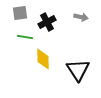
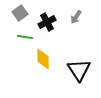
gray square: rotated 28 degrees counterclockwise
gray arrow: moved 5 px left; rotated 112 degrees clockwise
black triangle: moved 1 px right
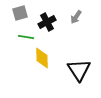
gray square: rotated 21 degrees clockwise
green line: moved 1 px right
yellow diamond: moved 1 px left, 1 px up
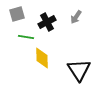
gray square: moved 3 px left, 1 px down
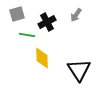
gray arrow: moved 2 px up
green line: moved 1 px right, 2 px up
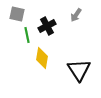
gray square: rotated 28 degrees clockwise
black cross: moved 4 px down
green line: rotated 70 degrees clockwise
yellow diamond: rotated 10 degrees clockwise
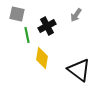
black triangle: rotated 20 degrees counterclockwise
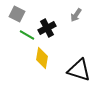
gray square: rotated 14 degrees clockwise
black cross: moved 2 px down
green line: rotated 49 degrees counterclockwise
black triangle: rotated 20 degrees counterclockwise
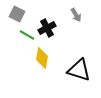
gray arrow: rotated 64 degrees counterclockwise
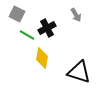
black triangle: moved 2 px down
